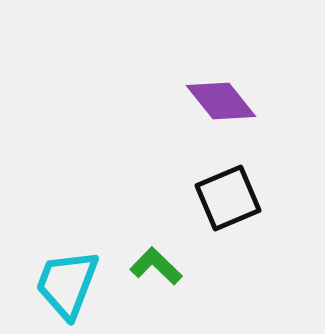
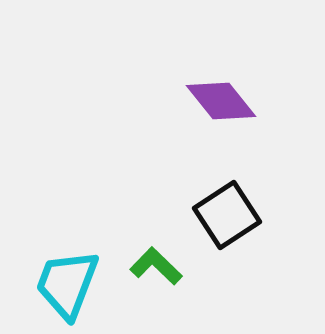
black square: moved 1 px left, 17 px down; rotated 10 degrees counterclockwise
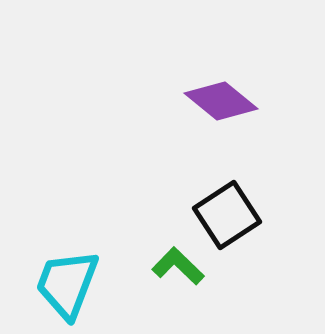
purple diamond: rotated 12 degrees counterclockwise
green L-shape: moved 22 px right
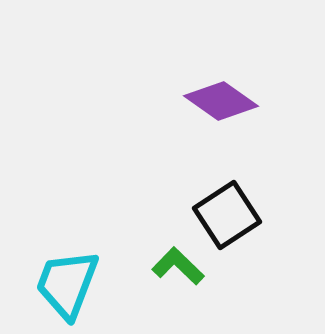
purple diamond: rotated 4 degrees counterclockwise
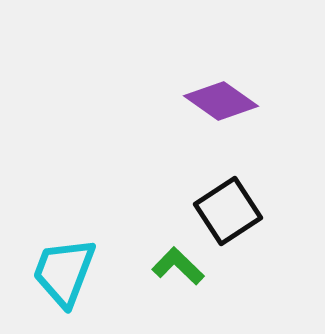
black square: moved 1 px right, 4 px up
cyan trapezoid: moved 3 px left, 12 px up
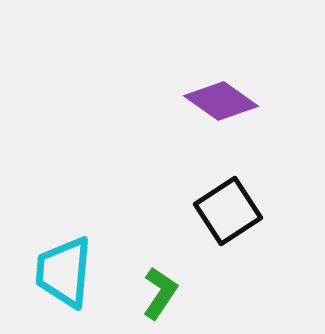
green L-shape: moved 18 px left, 27 px down; rotated 80 degrees clockwise
cyan trapezoid: rotated 16 degrees counterclockwise
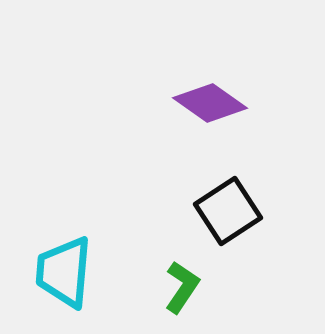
purple diamond: moved 11 px left, 2 px down
green L-shape: moved 22 px right, 6 px up
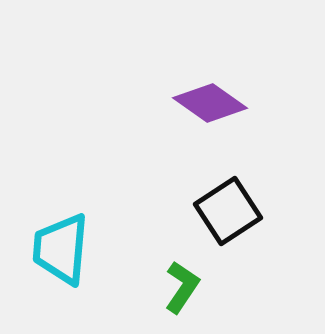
cyan trapezoid: moved 3 px left, 23 px up
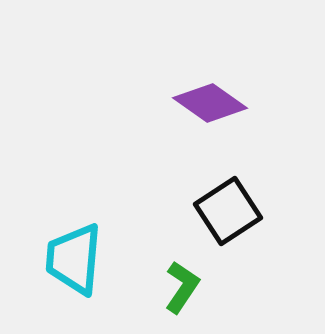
cyan trapezoid: moved 13 px right, 10 px down
